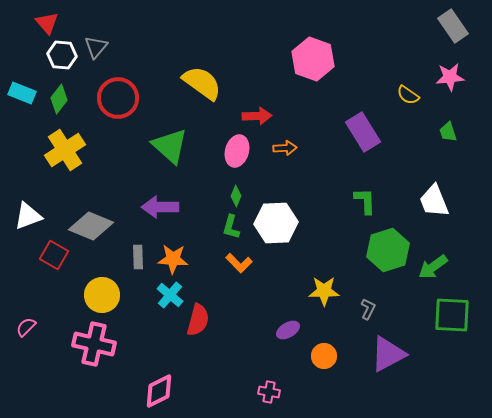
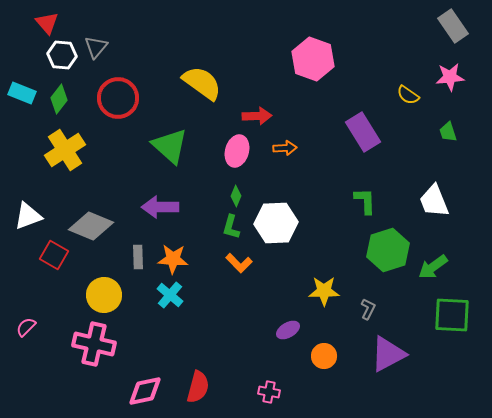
yellow circle at (102, 295): moved 2 px right
red semicircle at (198, 320): moved 67 px down
pink diamond at (159, 391): moved 14 px left; rotated 15 degrees clockwise
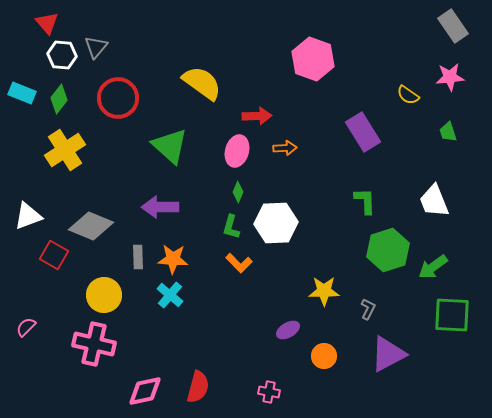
green diamond at (236, 196): moved 2 px right, 4 px up
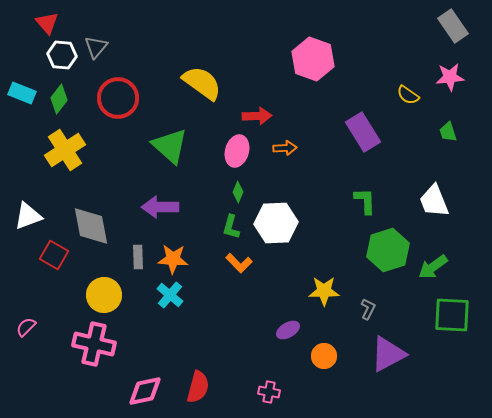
gray diamond at (91, 226): rotated 57 degrees clockwise
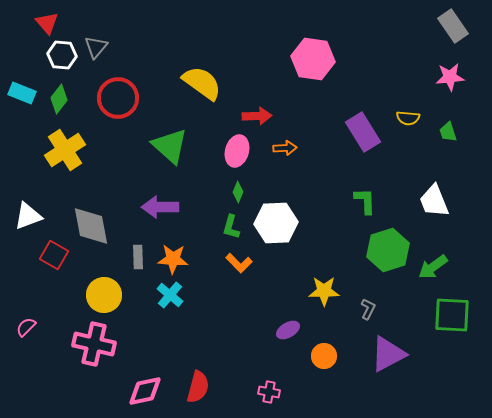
pink hexagon at (313, 59): rotated 12 degrees counterclockwise
yellow semicircle at (408, 95): moved 23 px down; rotated 30 degrees counterclockwise
